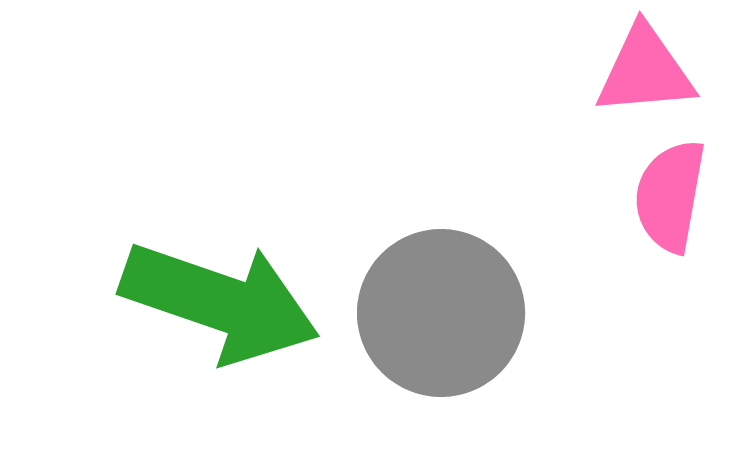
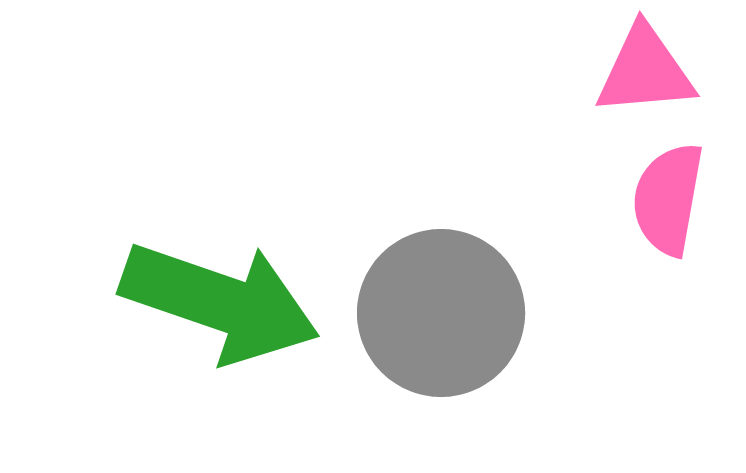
pink semicircle: moved 2 px left, 3 px down
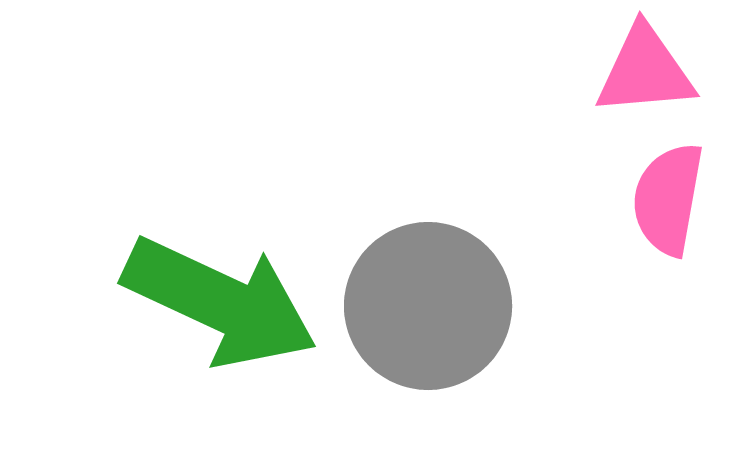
green arrow: rotated 6 degrees clockwise
gray circle: moved 13 px left, 7 px up
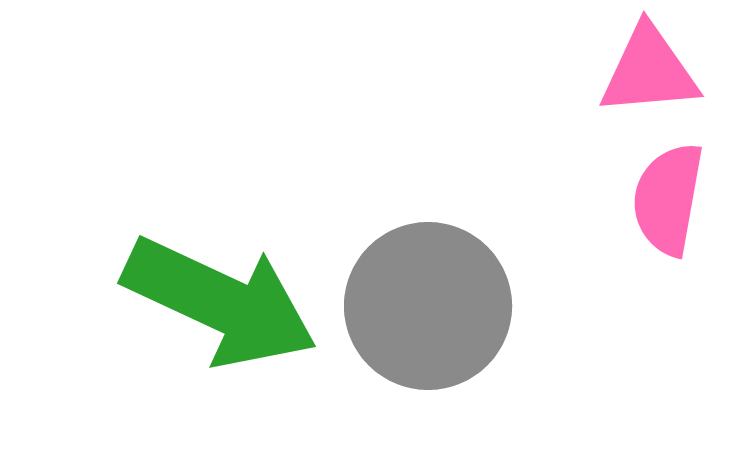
pink triangle: moved 4 px right
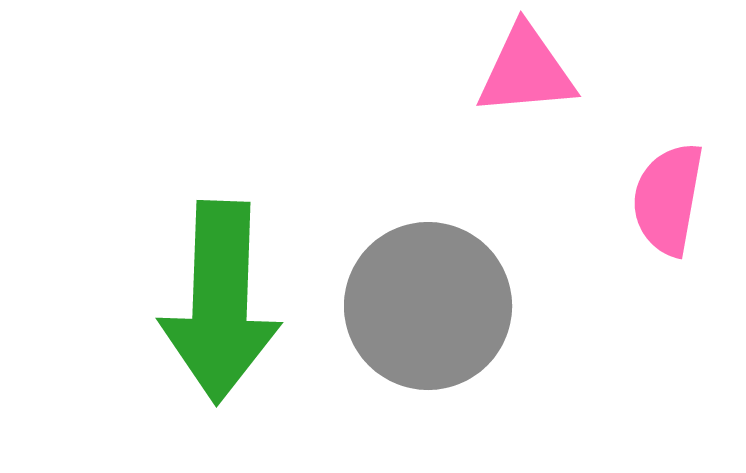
pink triangle: moved 123 px left
green arrow: rotated 67 degrees clockwise
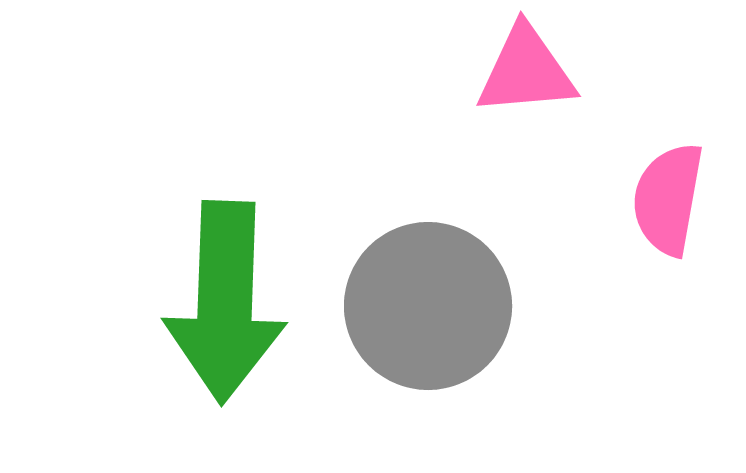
green arrow: moved 5 px right
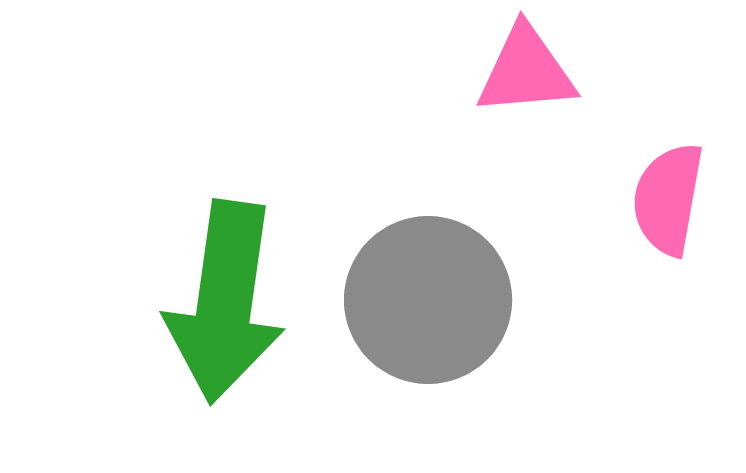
green arrow: rotated 6 degrees clockwise
gray circle: moved 6 px up
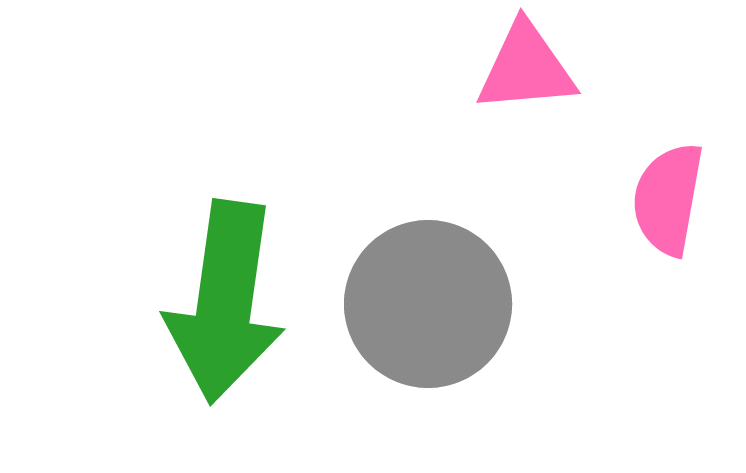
pink triangle: moved 3 px up
gray circle: moved 4 px down
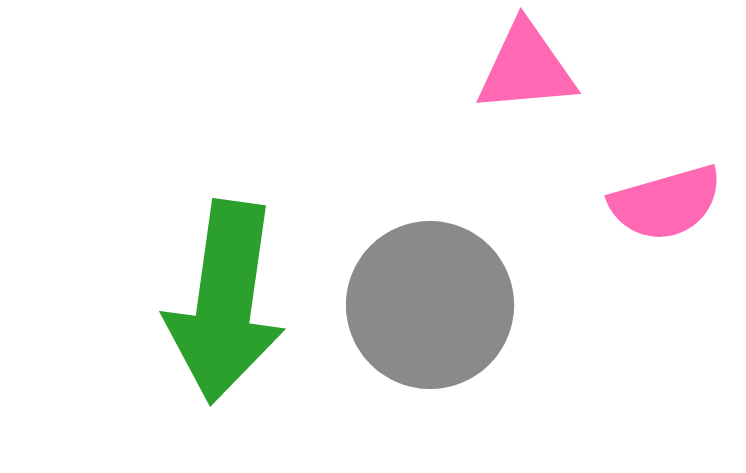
pink semicircle: moved 2 px left, 4 px down; rotated 116 degrees counterclockwise
gray circle: moved 2 px right, 1 px down
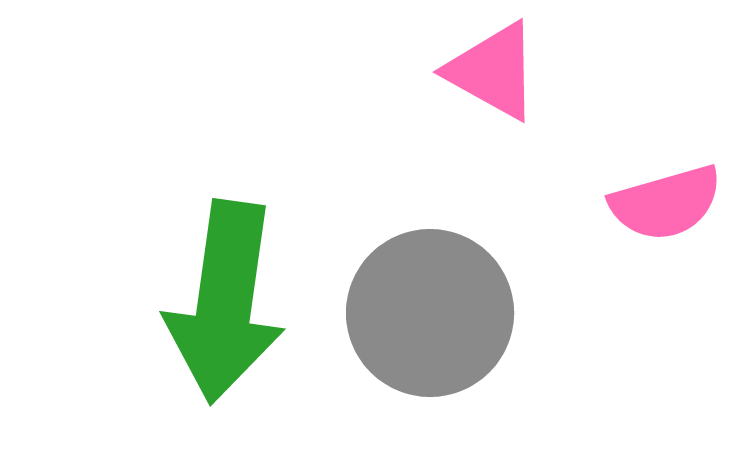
pink triangle: moved 33 px left, 3 px down; rotated 34 degrees clockwise
gray circle: moved 8 px down
